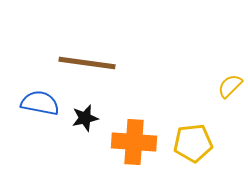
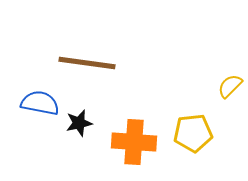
black star: moved 6 px left, 5 px down
yellow pentagon: moved 10 px up
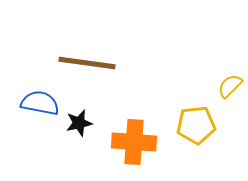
yellow pentagon: moved 3 px right, 8 px up
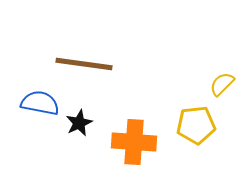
brown line: moved 3 px left, 1 px down
yellow semicircle: moved 8 px left, 2 px up
black star: rotated 12 degrees counterclockwise
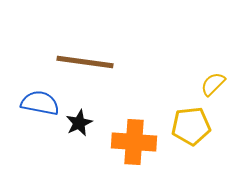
brown line: moved 1 px right, 2 px up
yellow semicircle: moved 9 px left
yellow pentagon: moved 5 px left, 1 px down
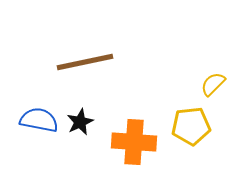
brown line: rotated 20 degrees counterclockwise
blue semicircle: moved 1 px left, 17 px down
black star: moved 1 px right, 1 px up
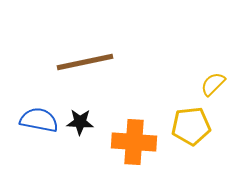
black star: rotated 28 degrees clockwise
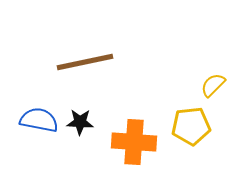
yellow semicircle: moved 1 px down
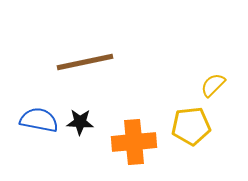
orange cross: rotated 9 degrees counterclockwise
